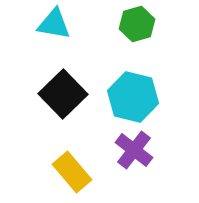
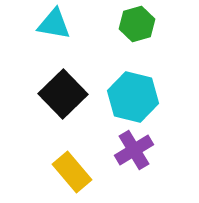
purple cross: rotated 21 degrees clockwise
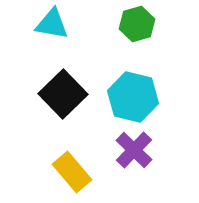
cyan triangle: moved 2 px left
purple cross: rotated 15 degrees counterclockwise
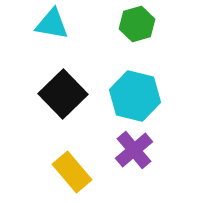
cyan hexagon: moved 2 px right, 1 px up
purple cross: rotated 6 degrees clockwise
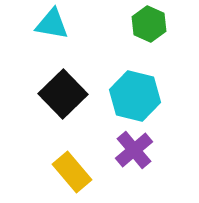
green hexagon: moved 12 px right; rotated 20 degrees counterclockwise
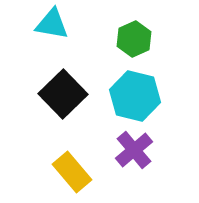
green hexagon: moved 15 px left, 15 px down; rotated 12 degrees clockwise
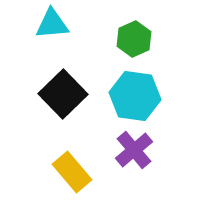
cyan triangle: rotated 15 degrees counterclockwise
cyan hexagon: rotated 6 degrees counterclockwise
